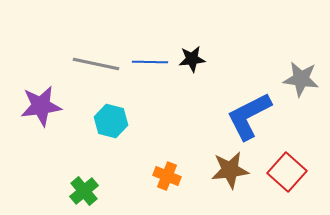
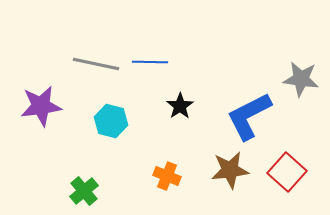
black star: moved 12 px left, 47 px down; rotated 28 degrees counterclockwise
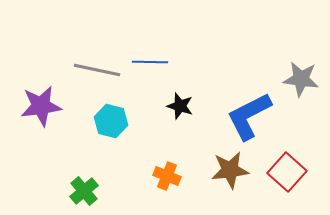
gray line: moved 1 px right, 6 px down
black star: rotated 20 degrees counterclockwise
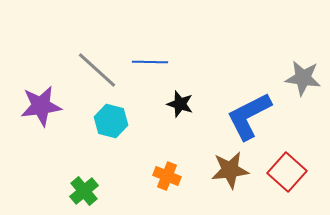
gray line: rotated 30 degrees clockwise
gray star: moved 2 px right, 1 px up
black star: moved 2 px up
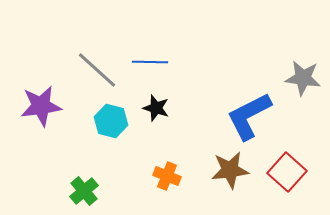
black star: moved 24 px left, 4 px down
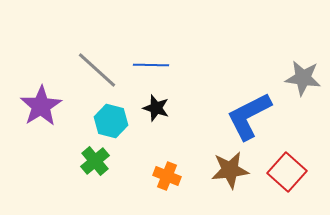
blue line: moved 1 px right, 3 px down
purple star: rotated 24 degrees counterclockwise
green cross: moved 11 px right, 30 px up
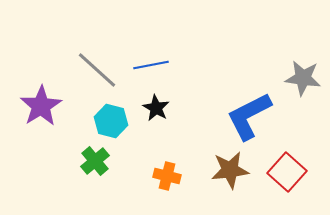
blue line: rotated 12 degrees counterclockwise
black star: rotated 12 degrees clockwise
orange cross: rotated 8 degrees counterclockwise
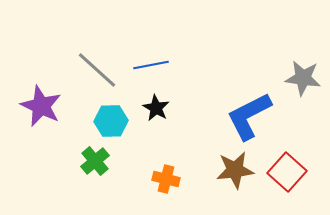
purple star: rotated 15 degrees counterclockwise
cyan hexagon: rotated 16 degrees counterclockwise
brown star: moved 5 px right
orange cross: moved 1 px left, 3 px down
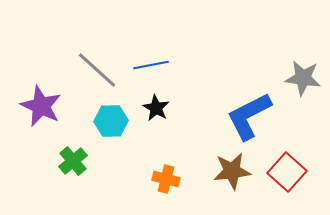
green cross: moved 22 px left
brown star: moved 3 px left, 1 px down
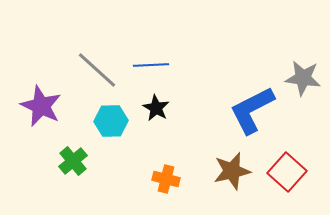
blue line: rotated 8 degrees clockwise
blue L-shape: moved 3 px right, 6 px up
brown star: rotated 6 degrees counterclockwise
